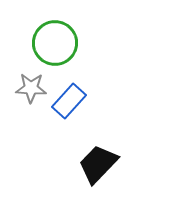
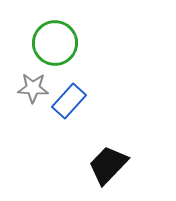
gray star: moved 2 px right
black trapezoid: moved 10 px right, 1 px down
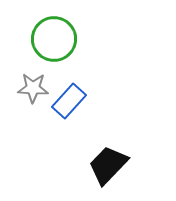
green circle: moved 1 px left, 4 px up
